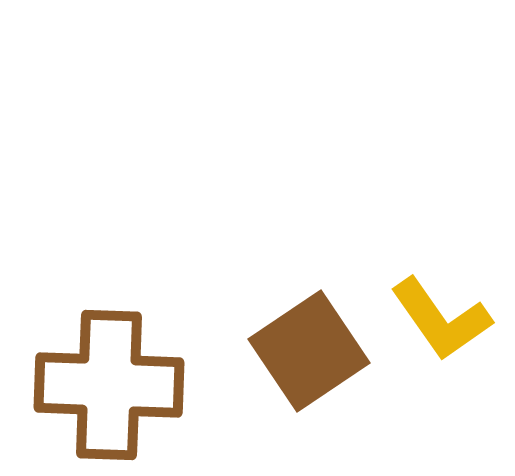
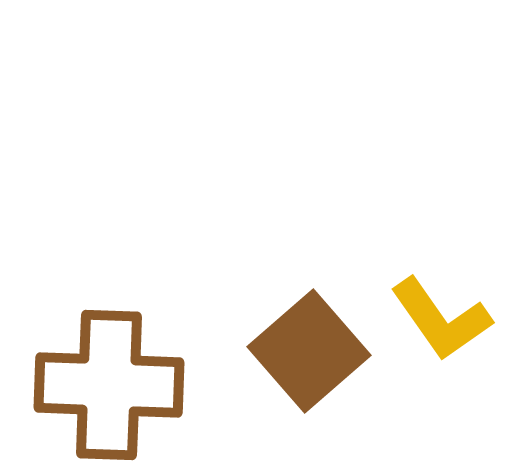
brown square: rotated 7 degrees counterclockwise
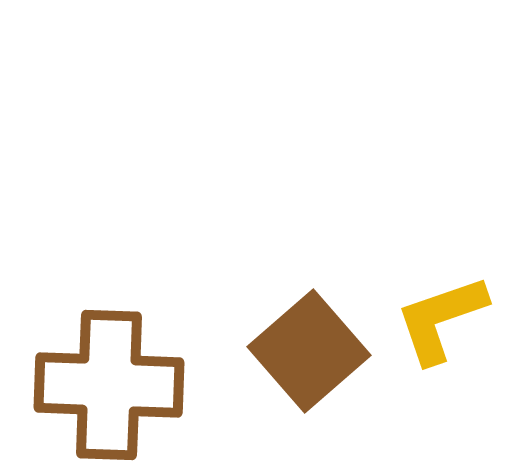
yellow L-shape: rotated 106 degrees clockwise
